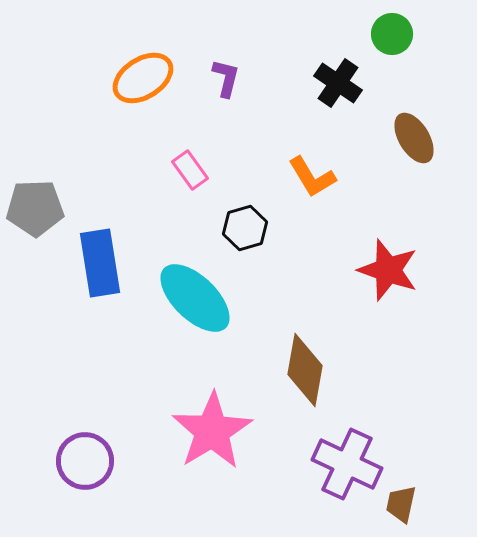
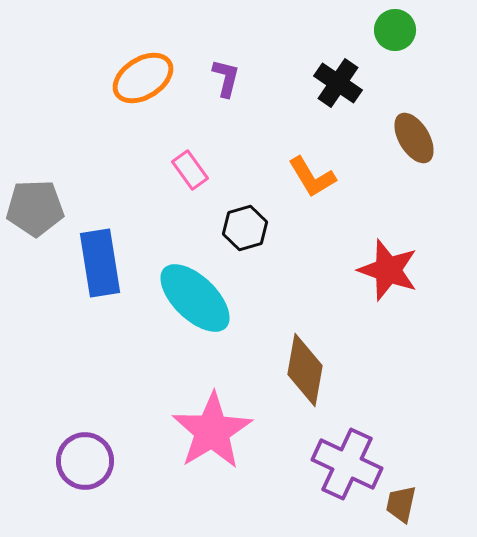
green circle: moved 3 px right, 4 px up
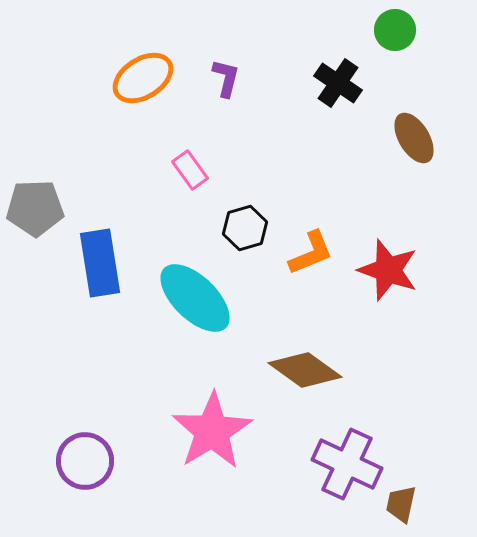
orange L-shape: moved 1 px left, 76 px down; rotated 81 degrees counterclockwise
brown diamond: rotated 64 degrees counterclockwise
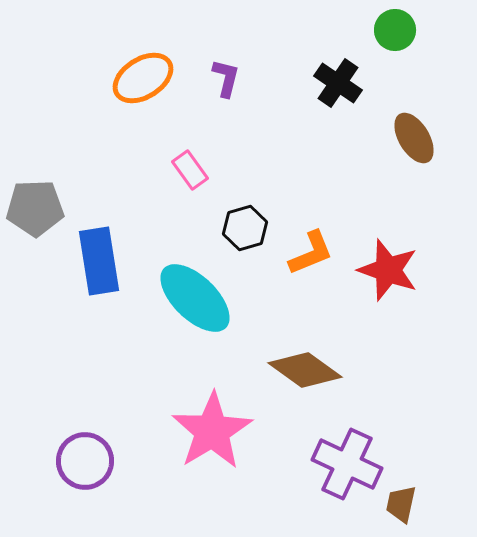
blue rectangle: moved 1 px left, 2 px up
